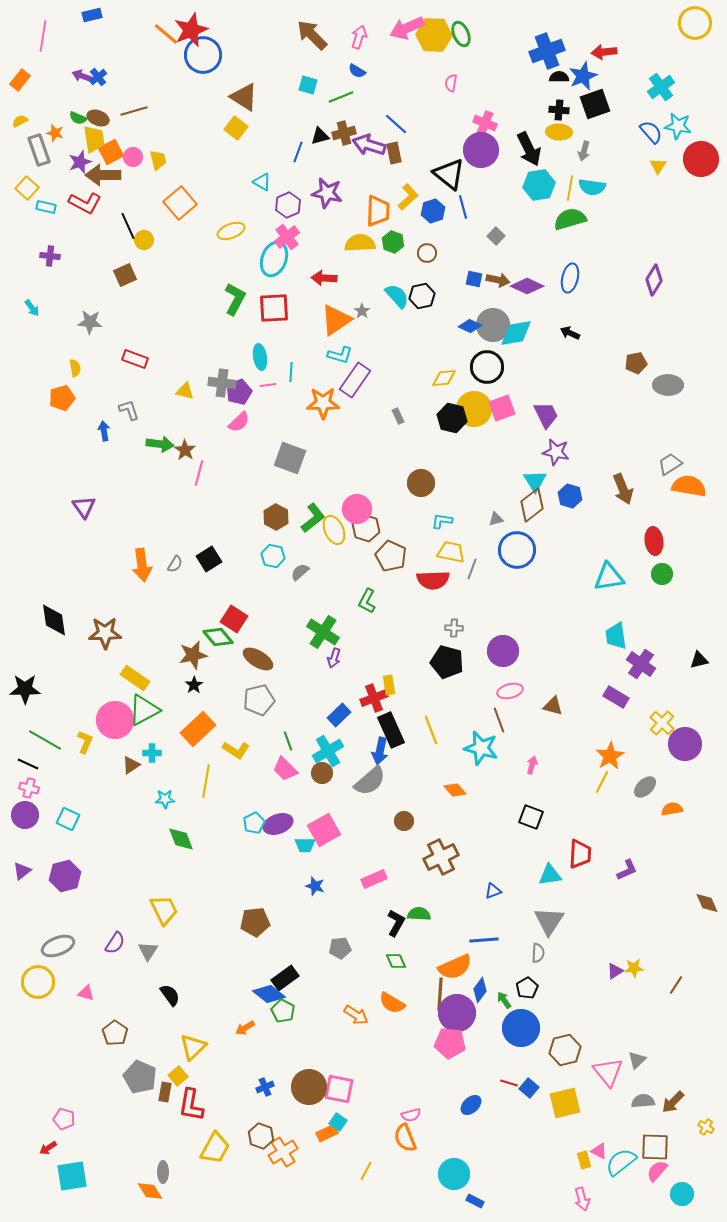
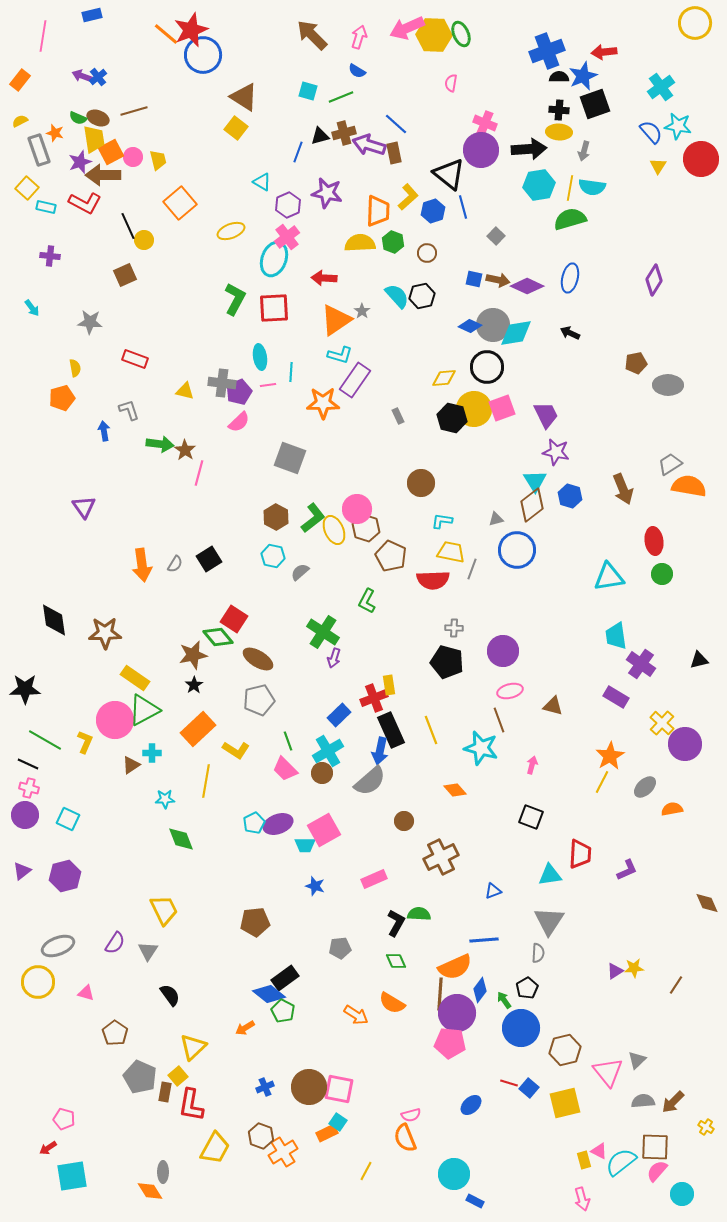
cyan square at (308, 85): moved 6 px down
black arrow at (529, 149): rotated 68 degrees counterclockwise
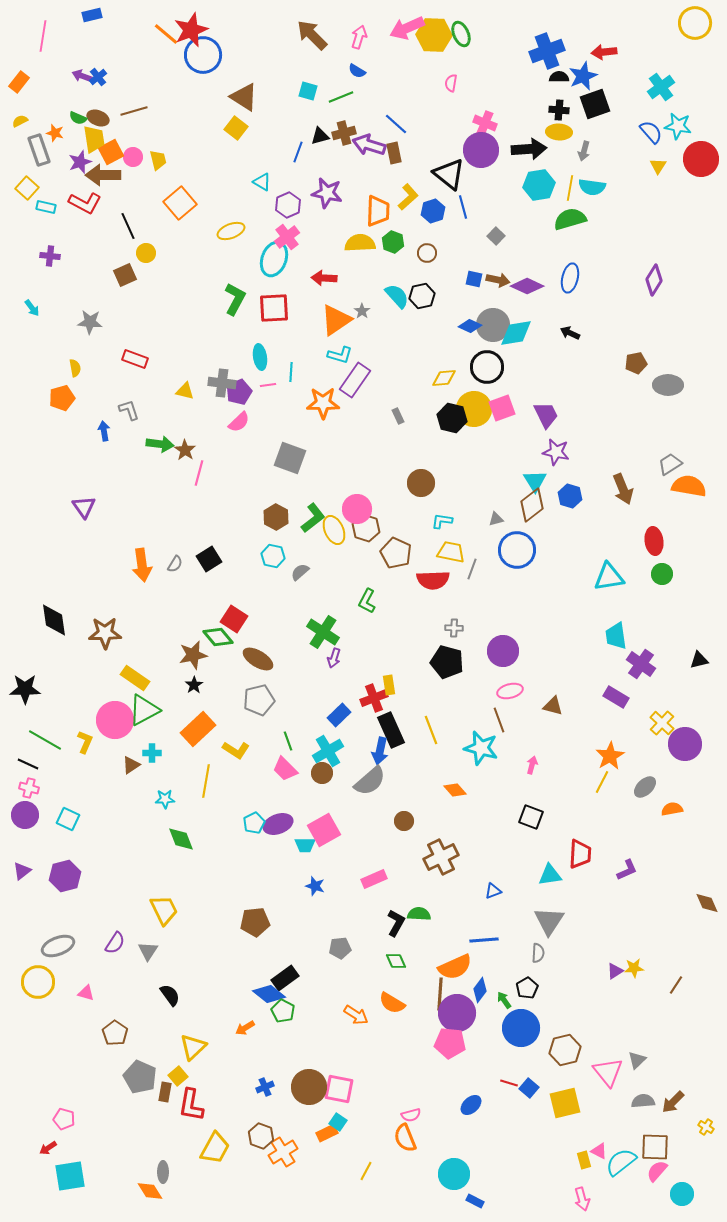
orange rectangle at (20, 80): moved 1 px left, 2 px down
yellow circle at (144, 240): moved 2 px right, 13 px down
brown pentagon at (391, 556): moved 5 px right, 3 px up
cyan square at (72, 1176): moved 2 px left
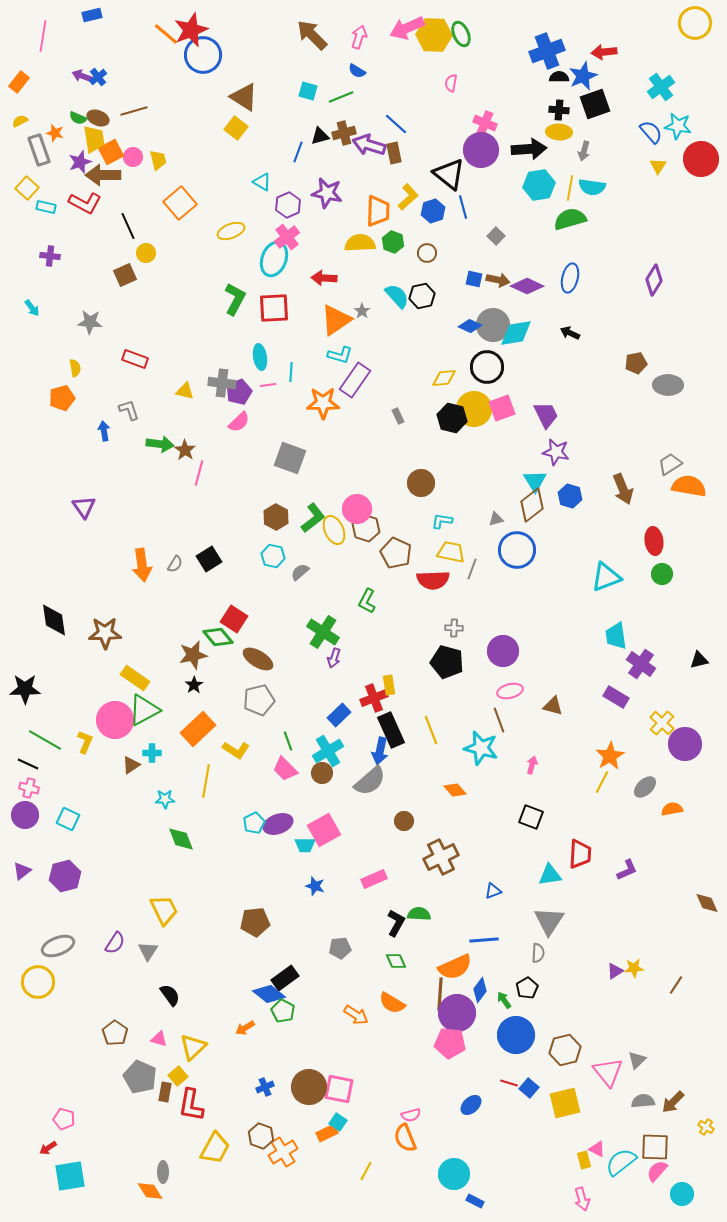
cyan triangle at (609, 577): moved 3 px left; rotated 12 degrees counterclockwise
pink triangle at (86, 993): moved 73 px right, 46 px down
blue circle at (521, 1028): moved 5 px left, 7 px down
pink triangle at (599, 1151): moved 2 px left, 2 px up
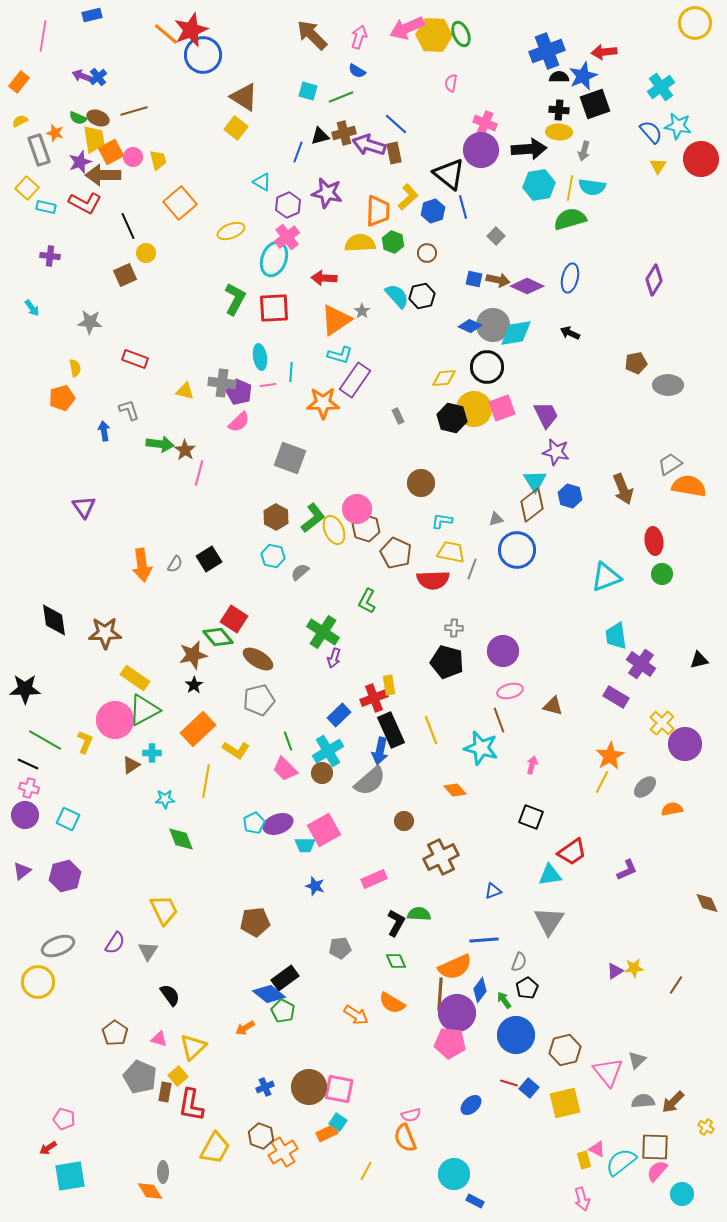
purple pentagon at (239, 392): rotated 25 degrees counterclockwise
red trapezoid at (580, 854): moved 8 px left, 2 px up; rotated 52 degrees clockwise
gray semicircle at (538, 953): moved 19 px left, 9 px down; rotated 18 degrees clockwise
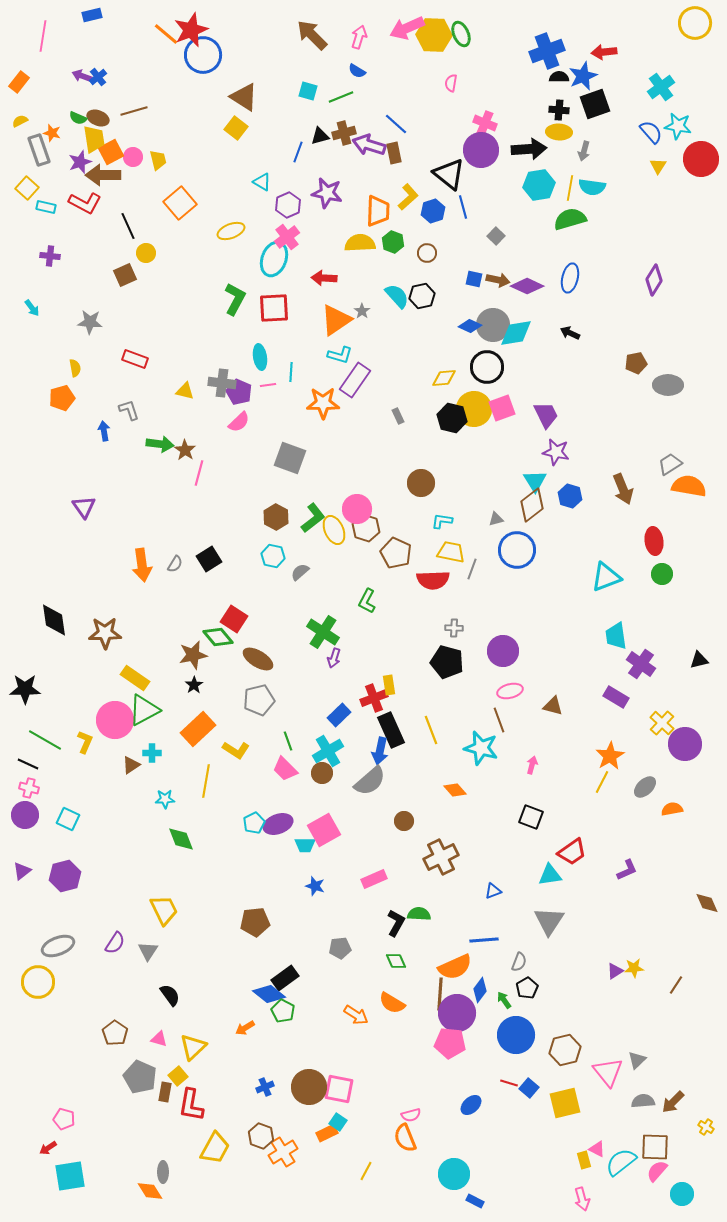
orange star at (55, 133): moved 3 px left
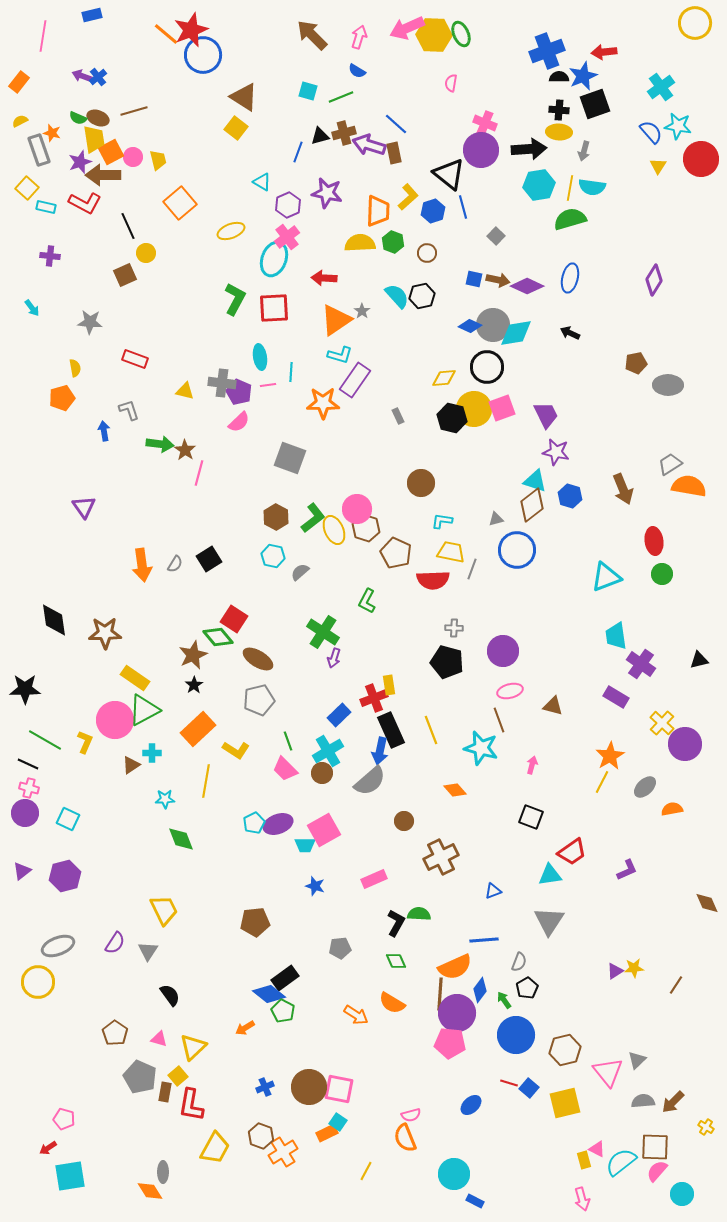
cyan triangle at (535, 481): rotated 40 degrees counterclockwise
brown star at (193, 655): rotated 12 degrees counterclockwise
purple circle at (25, 815): moved 2 px up
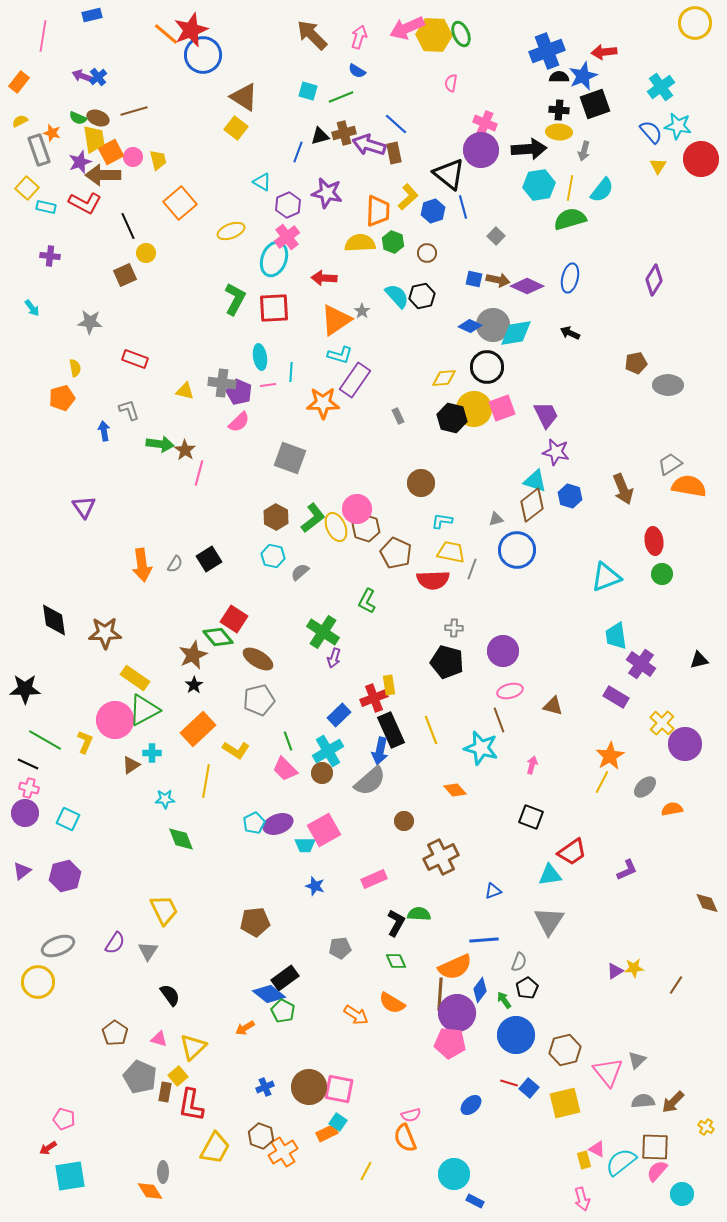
cyan semicircle at (592, 187): moved 10 px right, 3 px down; rotated 60 degrees counterclockwise
yellow ellipse at (334, 530): moved 2 px right, 3 px up
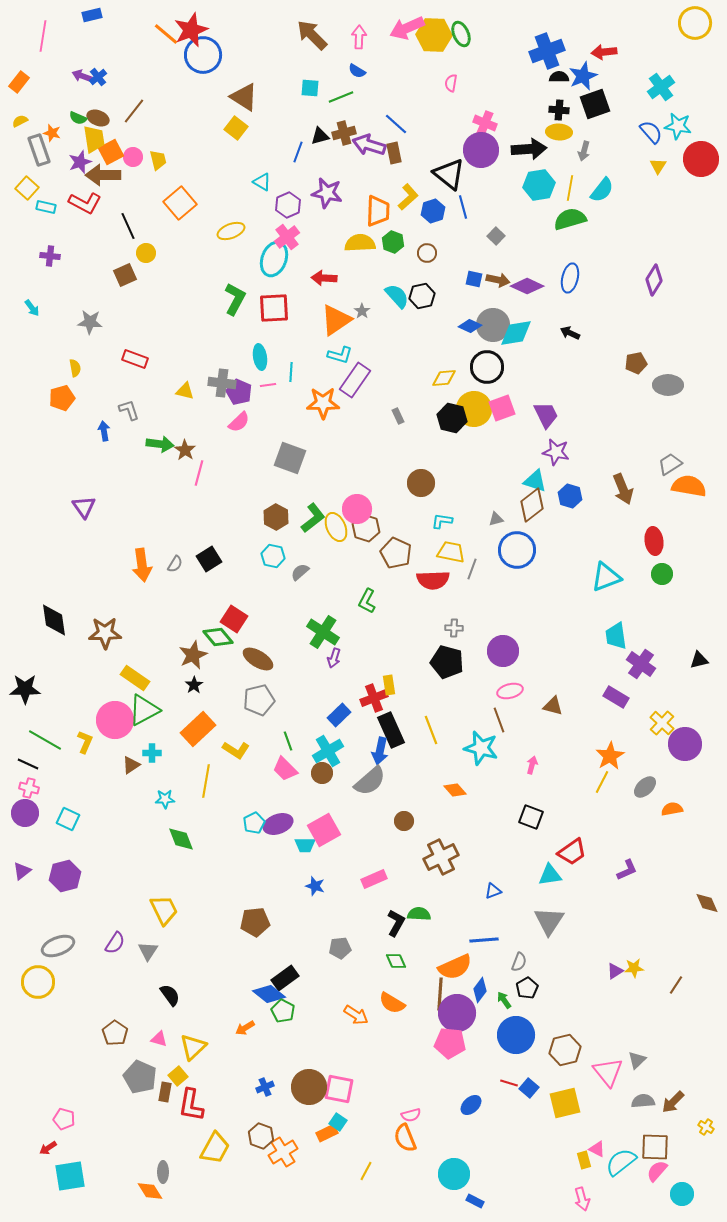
pink arrow at (359, 37): rotated 15 degrees counterclockwise
cyan square at (308, 91): moved 2 px right, 3 px up; rotated 12 degrees counterclockwise
brown line at (134, 111): rotated 36 degrees counterclockwise
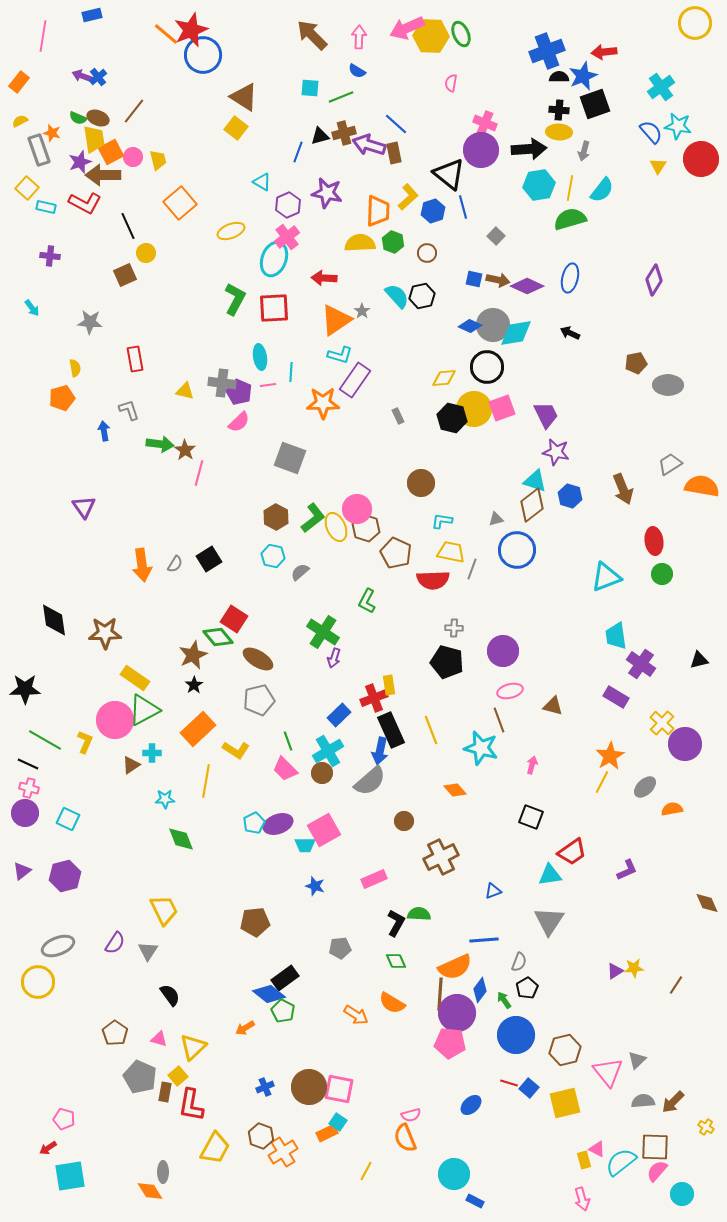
yellow hexagon at (434, 35): moved 3 px left, 1 px down
red rectangle at (135, 359): rotated 60 degrees clockwise
orange semicircle at (689, 486): moved 13 px right
